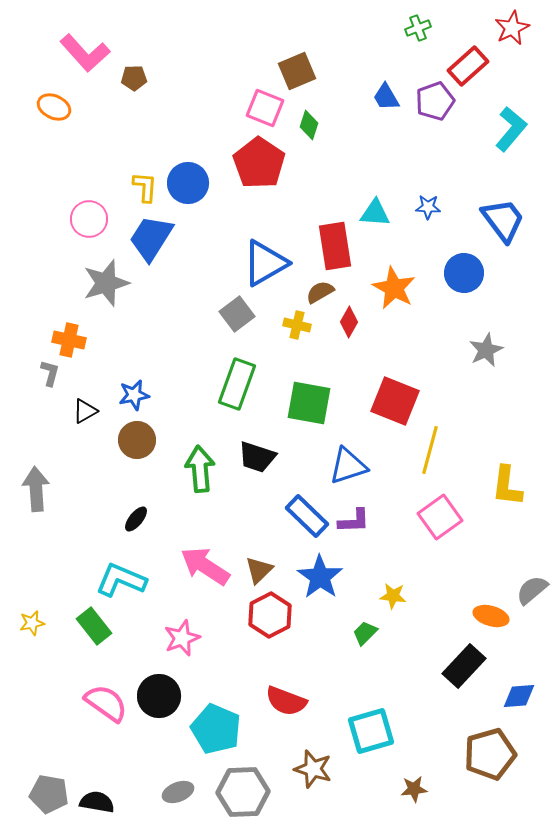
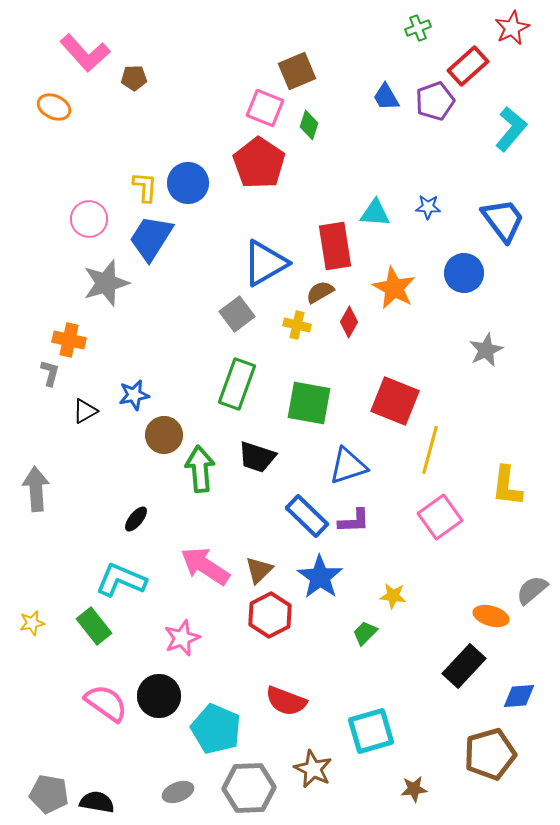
brown circle at (137, 440): moved 27 px right, 5 px up
brown star at (313, 769): rotated 9 degrees clockwise
gray hexagon at (243, 792): moved 6 px right, 4 px up
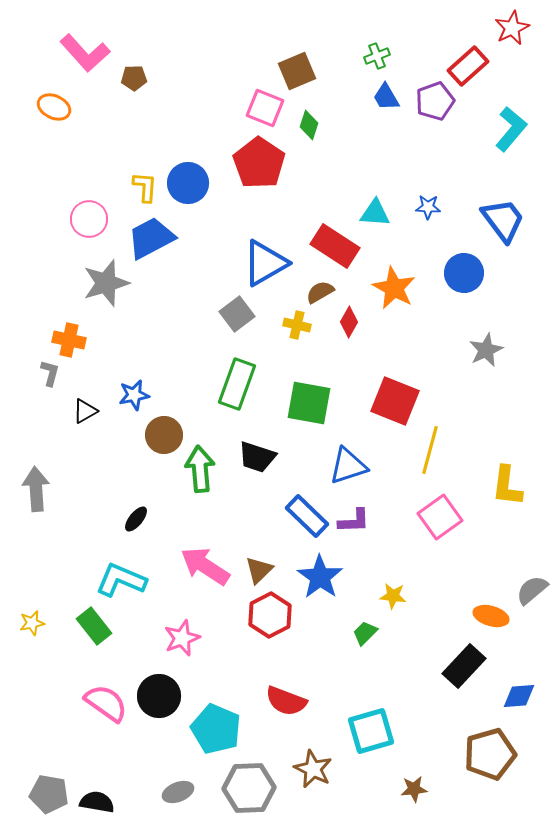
green cross at (418, 28): moved 41 px left, 28 px down
blue trapezoid at (151, 238): rotated 30 degrees clockwise
red rectangle at (335, 246): rotated 48 degrees counterclockwise
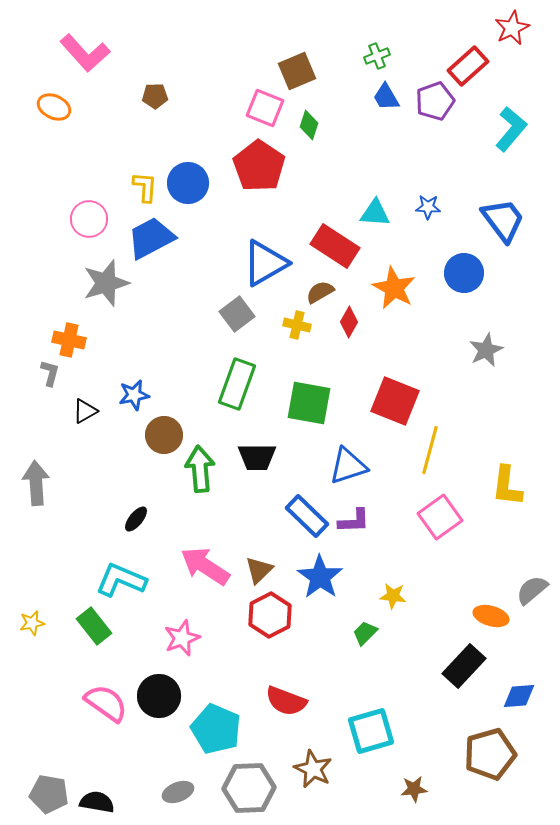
brown pentagon at (134, 78): moved 21 px right, 18 px down
red pentagon at (259, 163): moved 3 px down
black trapezoid at (257, 457): rotated 18 degrees counterclockwise
gray arrow at (36, 489): moved 6 px up
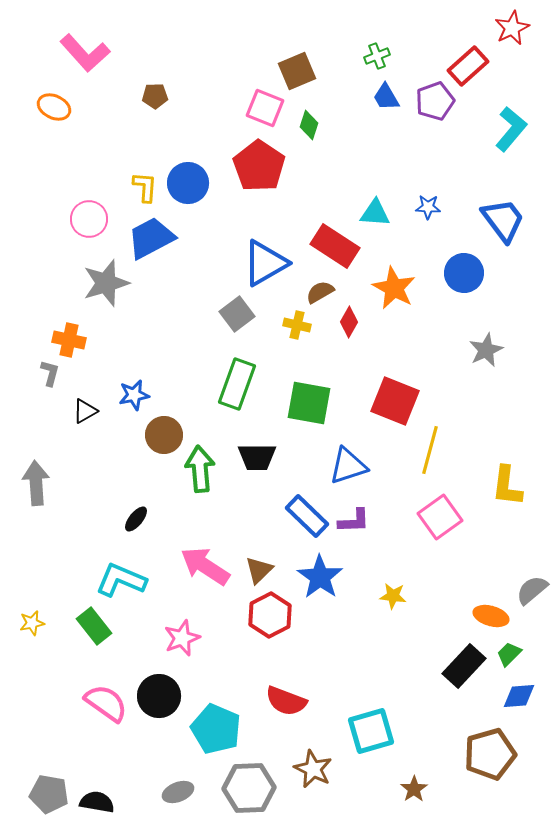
green trapezoid at (365, 633): moved 144 px right, 21 px down
brown star at (414, 789): rotated 28 degrees counterclockwise
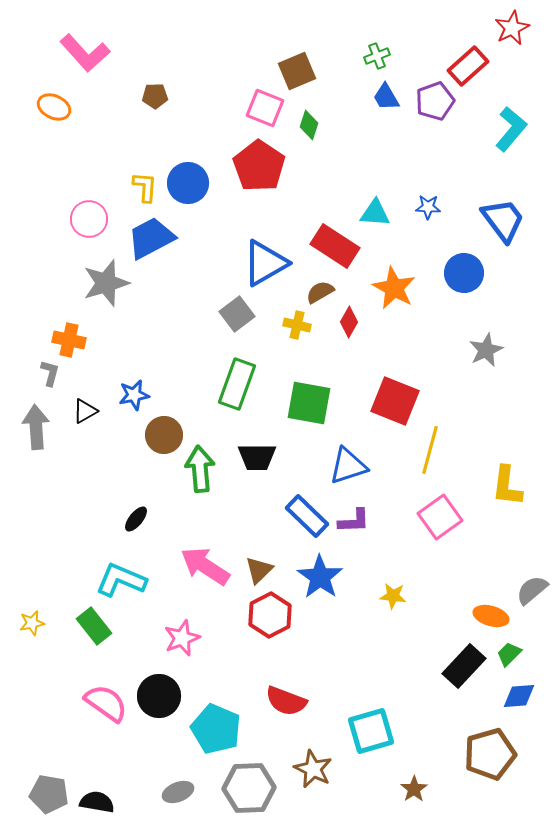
gray arrow at (36, 483): moved 56 px up
